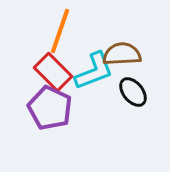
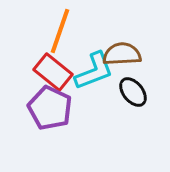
red rectangle: rotated 6 degrees counterclockwise
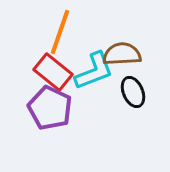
orange line: moved 1 px down
black ellipse: rotated 16 degrees clockwise
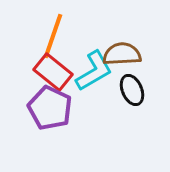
orange line: moved 7 px left, 4 px down
cyan L-shape: rotated 9 degrees counterclockwise
black ellipse: moved 1 px left, 2 px up
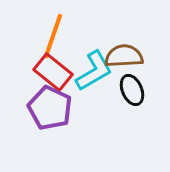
brown semicircle: moved 2 px right, 2 px down
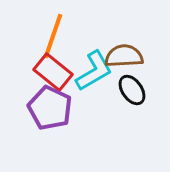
black ellipse: rotated 12 degrees counterclockwise
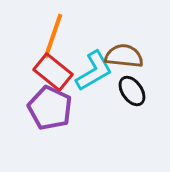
brown semicircle: rotated 9 degrees clockwise
black ellipse: moved 1 px down
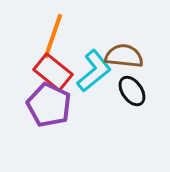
cyan L-shape: rotated 9 degrees counterclockwise
purple pentagon: moved 1 px left, 3 px up
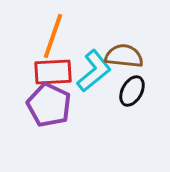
red rectangle: rotated 42 degrees counterclockwise
black ellipse: rotated 64 degrees clockwise
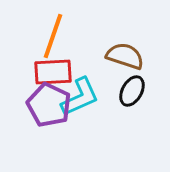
brown semicircle: moved 1 px right; rotated 12 degrees clockwise
cyan L-shape: moved 14 px left, 26 px down; rotated 15 degrees clockwise
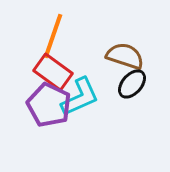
red rectangle: rotated 39 degrees clockwise
black ellipse: moved 7 px up; rotated 12 degrees clockwise
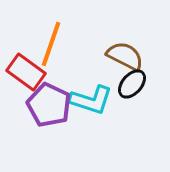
orange line: moved 2 px left, 8 px down
brown semicircle: rotated 9 degrees clockwise
red rectangle: moved 27 px left
cyan L-shape: moved 11 px right, 3 px down; rotated 42 degrees clockwise
